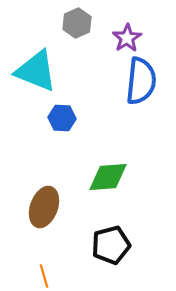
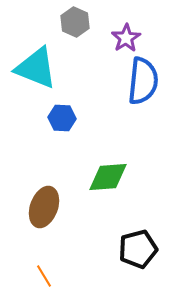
gray hexagon: moved 2 px left, 1 px up; rotated 12 degrees counterclockwise
purple star: moved 1 px left
cyan triangle: moved 3 px up
blue semicircle: moved 2 px right
black pentagon: moved 27 px right, 4 px down
orange line: rotated 15 degrees counterclockwise
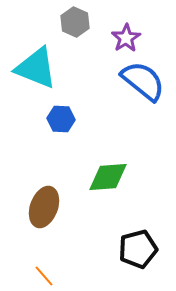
blue semicircle: rotated 57 degrees counterclockwise
blue hexagon: moved 1 px left, 1 px down
orange line: rotated 10 degrees counterclockwise
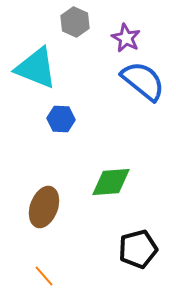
purple star: rotated 12 degrees counterclockwise
green diamond: moved 3 px right, 5 px down
